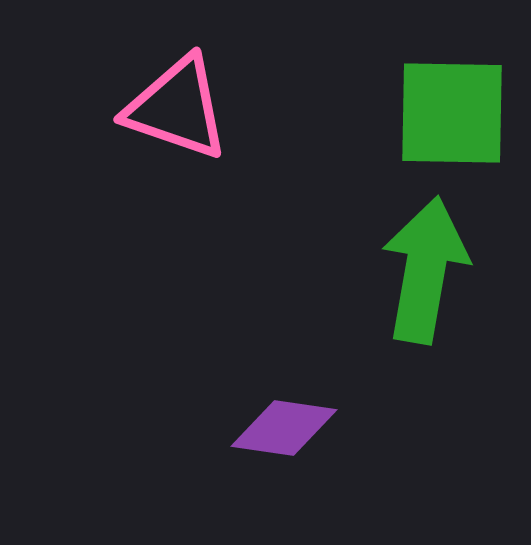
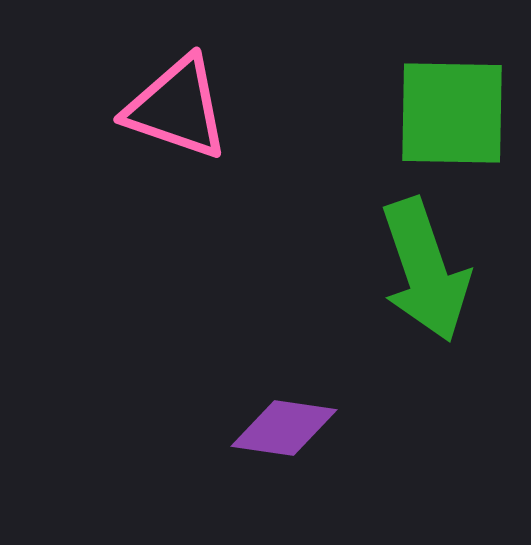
green arrow: rotated 151 degrees clockwise
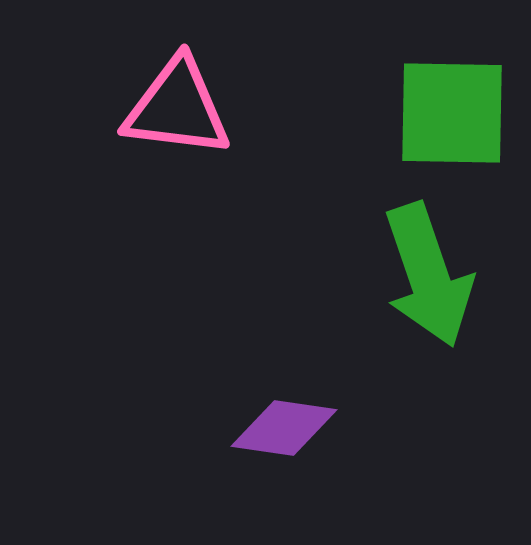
pink triangle: rotated 12 degrees counterclockwise
green arrow: moved 3 px right, 5 px down
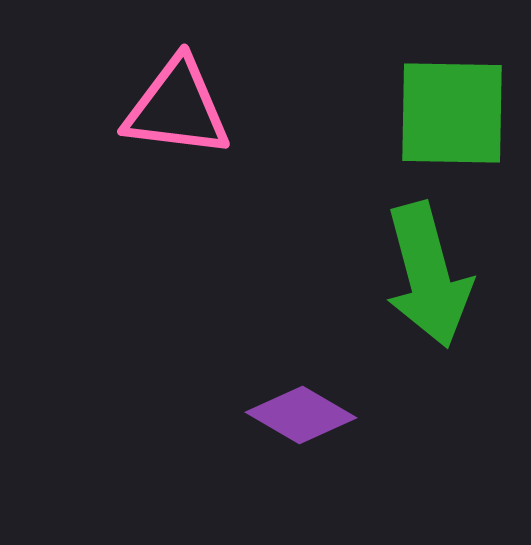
green arrow: rotated 4 degrees clockwise
purple diamond: moved 17 px right, 13 px up; rotated 22 degrees clockwise
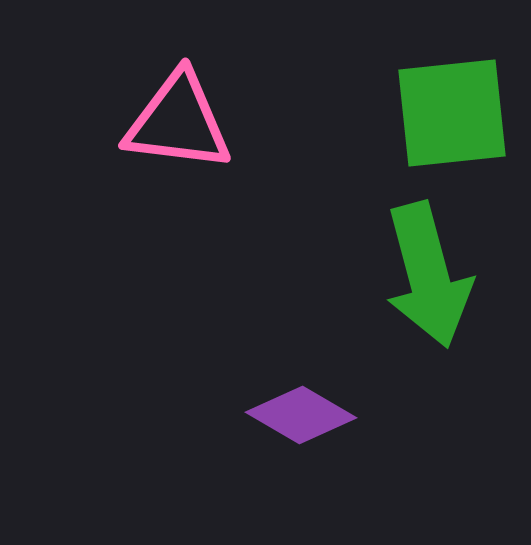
pink triangle: moved 1 px right, 14 px down
green square: rotated 7 degrees counterclockwise
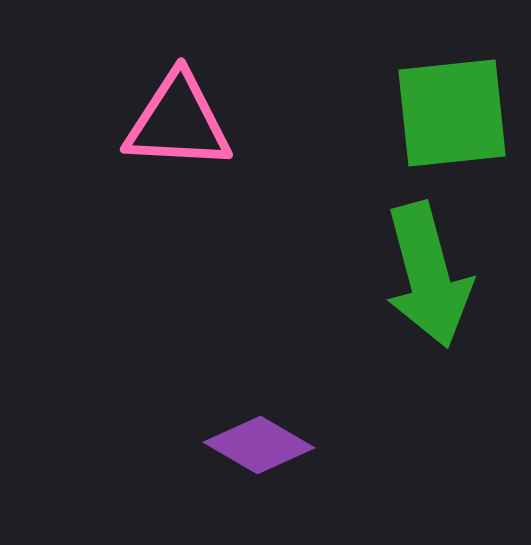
pink triangle: rotated 4 degrees counterclockwise
purple diamond: moved 42 px left, 30 px down
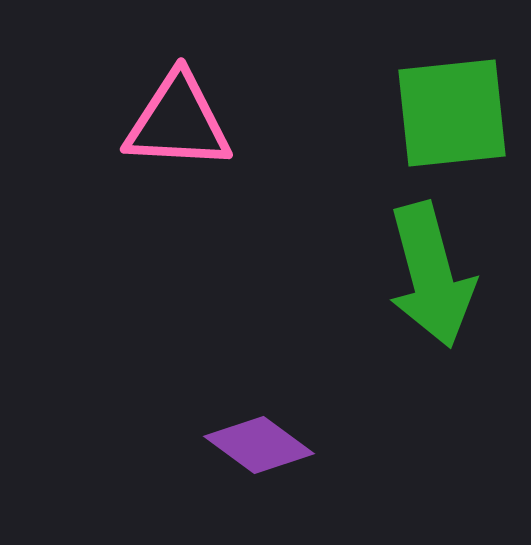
green arrow: moved 3 px right
purple diamond: rotated 6 degrees clockwise
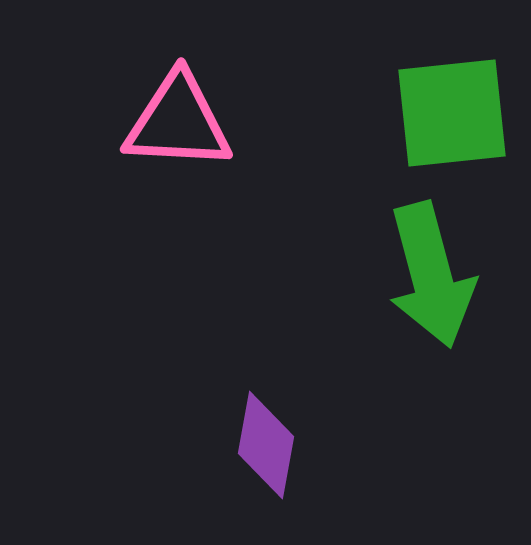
purple diamond: moved 7 px right; rotated 64 degrees clockwise
